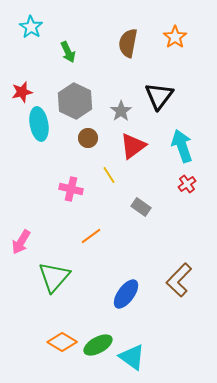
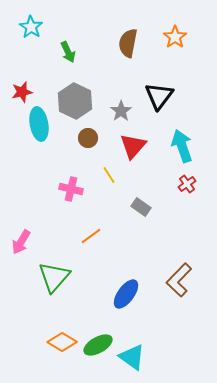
red triangle: rotated 12 degrees counterclockwise
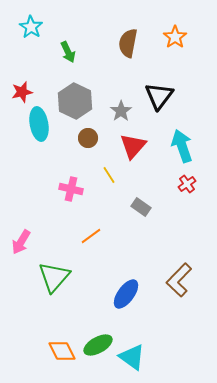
orange diamond: moved 9 px down; rotated 32 degrees clockwise
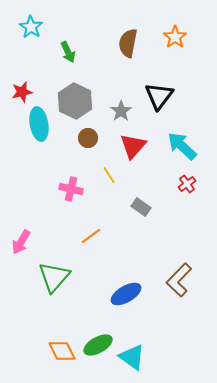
cyan arrow: rotated 28 degrees counterclockwise
blue ellipse: rotated 24 degrees clockwise
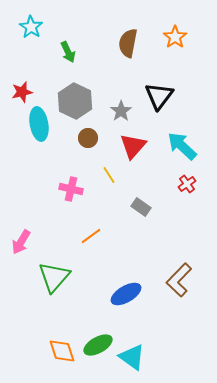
orange diamond: rotated 8 degrees clockwise
